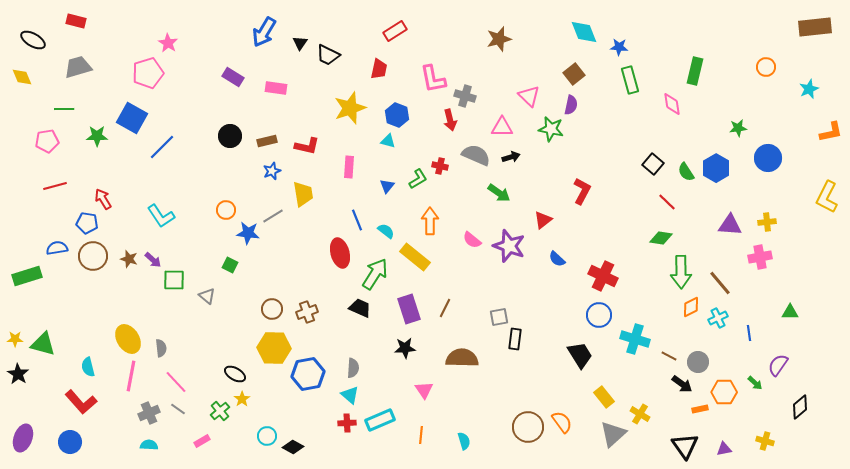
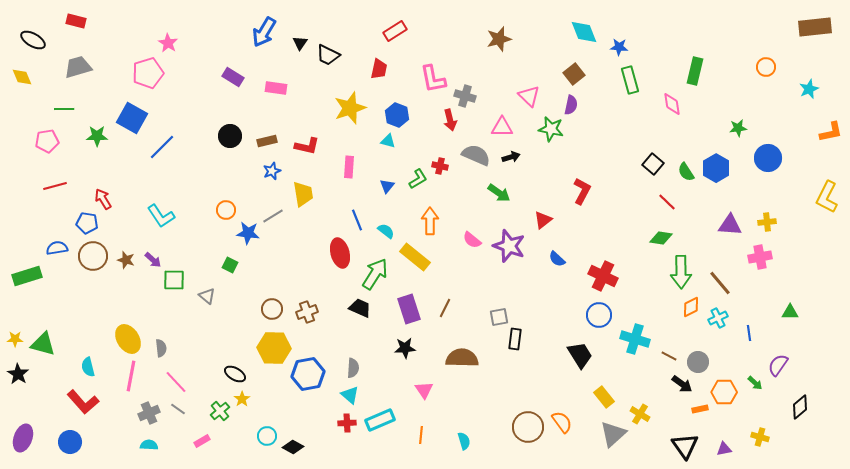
brown star at (129, 259): moved 3 px left, 1 px down
red L-shape at (81, 402): moved 2 px right
yellow cross at (765, 441): moved 5 px left, 4 px up
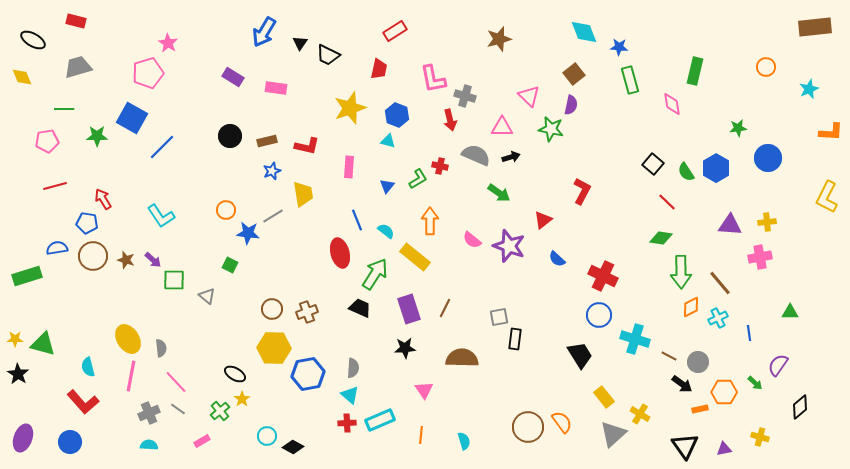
orange L-shape at (831, 132): rotated 15 degrees clockwise
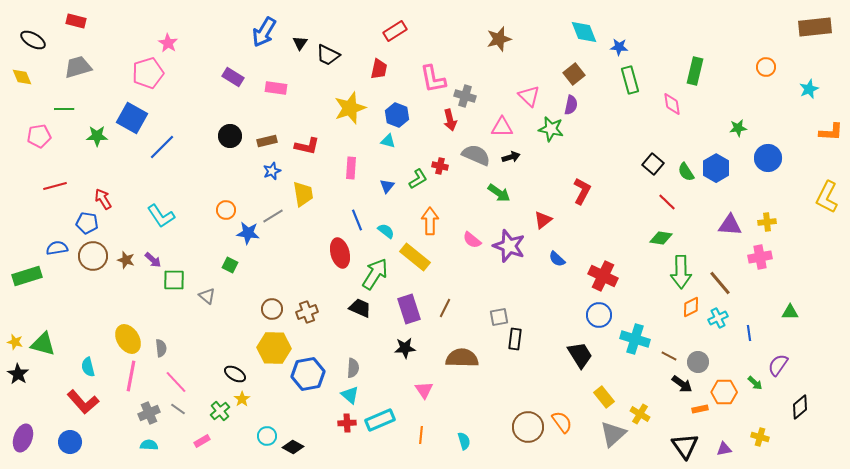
pink pentagon at (47, 141): moved 8 px left, 5 px up
pink rectangle at (349, 167): moved 2 px right, 1 px down
yellow star at (15, 339): moved 3 px down; rotated 14 degrees clockwise
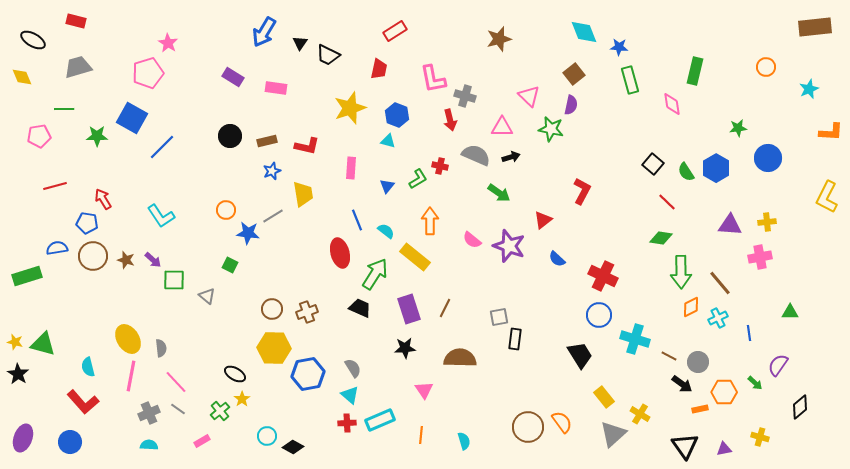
brown semicircle at (462, 358): moved 2 px left
gray semicircle at (353, 368): rotated 36 degrees counterclockwise
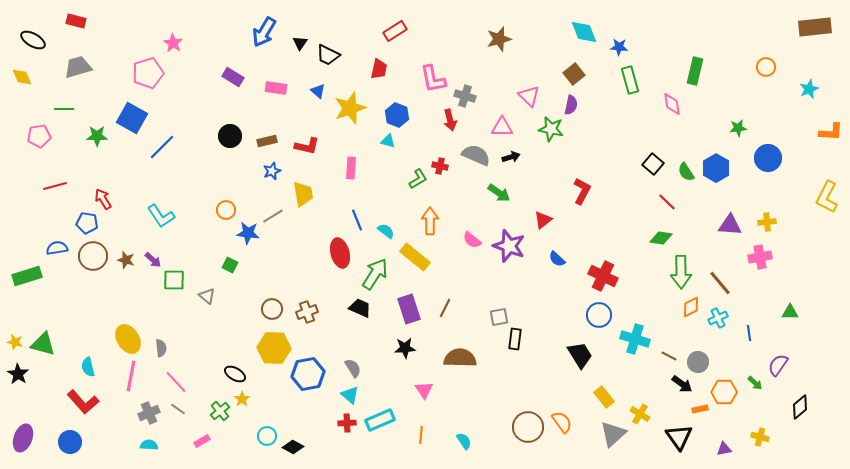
pink star at (168, 43): moved 5 px right
blue triangle at (387, 186): moved 69 px left, 95 px up; rotated 28 degrees counterclockwise
cyan semicircle at (464, 441): rotated 18 degrees counterclockwise
black triangle at (685, 446): moved 6 px left, 9 px up
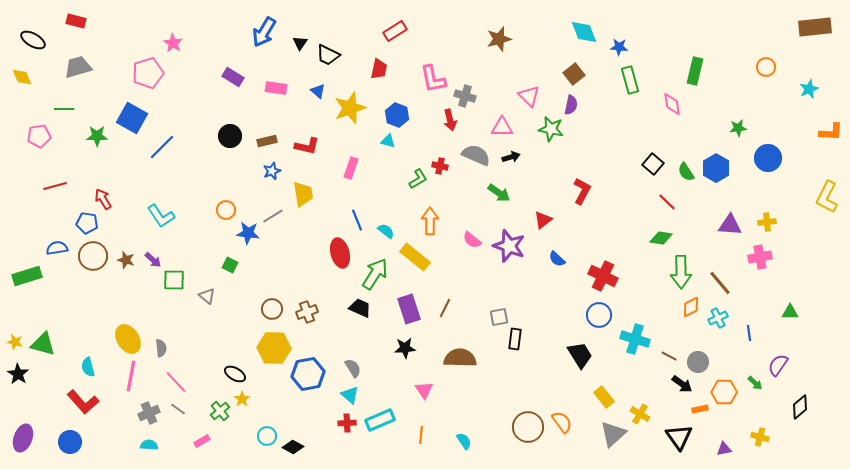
pink rectangle at (351, 168): rotated 15 degrees clockwise
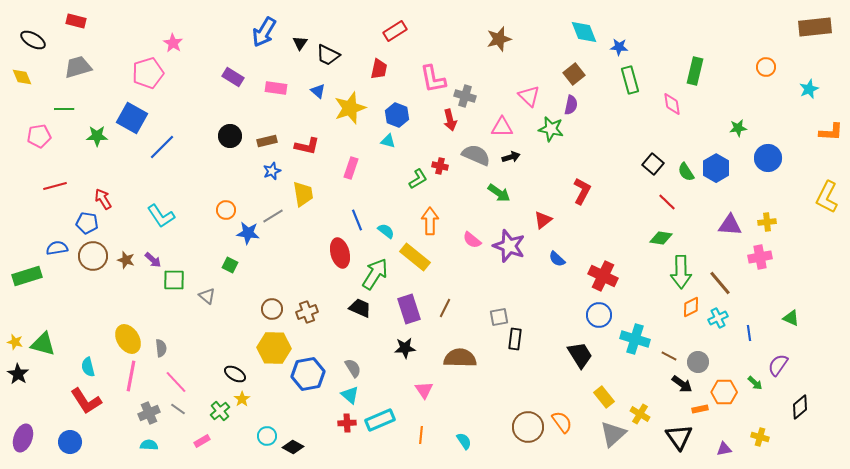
green triangle at (790, 312): moved 1 px right, 6 px down; rotated 24 degrees clockwise
red L-shape at (83, 402): moved 3 px right, 1 px up; rotated 8 degrees clockwise
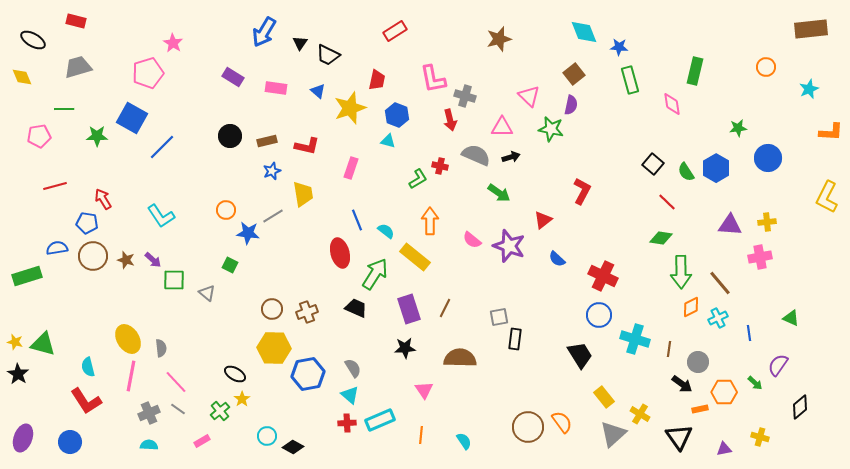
brown rectangle at (815, 27): moved 4 px left, 2 px down
red trapezoid at (379, 69): moved 2 px left, 11 px down
gray triangle at (207, 296): moved 3 px up
black trapezoid at (360, 308): moved 4 px left
brown line at (669, 356): moved 7 px up; rotated 70 degrees clockwise
